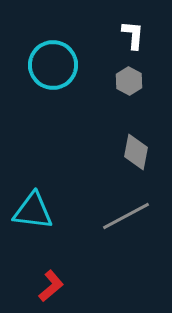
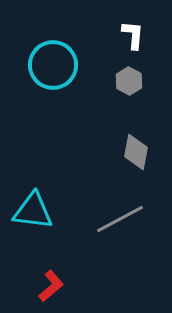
gray line: moved 6 px left, 3 px down
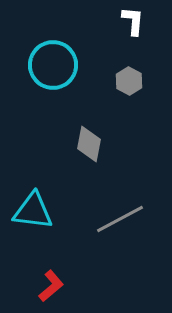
white L-shape: moved 14 px up
gray diamond: moved 47 px left, 8 px up
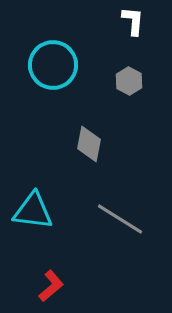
gray line: rotated 60 degrees clockwise
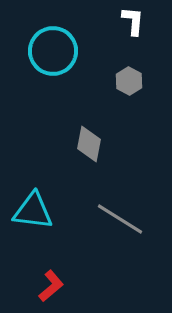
cyan circle: moved 14 px up
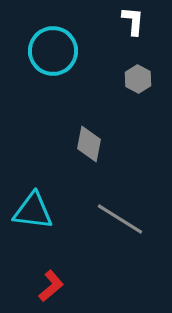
gray hexagon: moved 9 px right, 2 px up
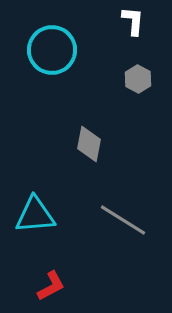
cyan circle: moved 1 px left, 1 px up
cyan triangle: moved 2 px right, 4 px down; rotated 12 degrees counterclockwise
gray line: moved 3 px right, 1 px down
red L-shape: rotated 12 degrees clockwise
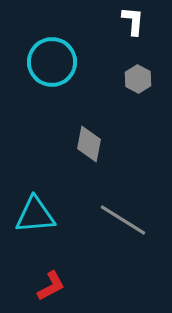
cyan circle: moved 12 px down
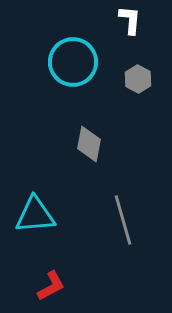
white L-shape: moved 3 px left, 1 px up
cyan circle: moved 21 px right
gray line: rotated 42 degrees clockwise
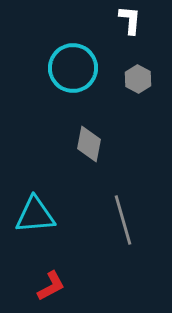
cyan circle: moved 6 px down
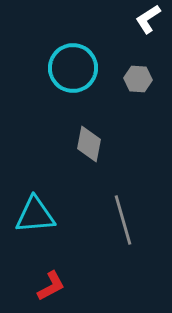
white L-shape: moved 18 px right, 1 px up; rotated 128 degrees counterclockwise
gray hexagon: rotated 24 degrees counterclockwise
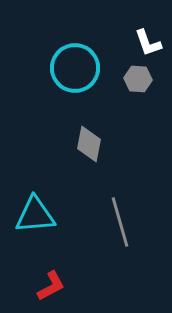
white L-shape: moved 24 px down; rotated 76 degrees counterclockwise
cyan circle: moved 2 px right
gray line: moved 3 px left, 2 px down
